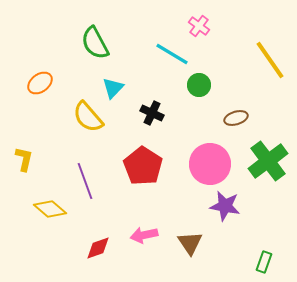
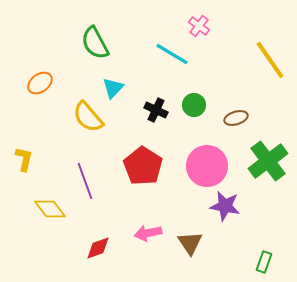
green circle: moved 5 px left, 20 px down
black cross: moved 4 px right, 3 px up
pink circle: moved 3 px left, 2 px down
yellow diamond: rotated 12 degrees clockwise
pink arrow: moved 4 px right, 2 px up
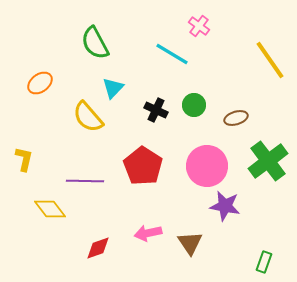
purple line: rotated 69 degrees counterclockwise
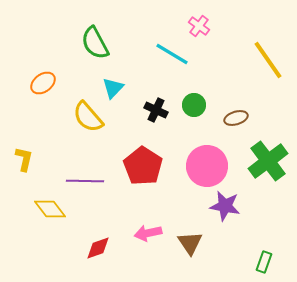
yellow line: moved 2 px left
orange ellipse: moved 3 px right
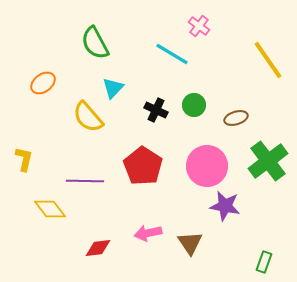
red diamond: rotated 12 degrees clockwise
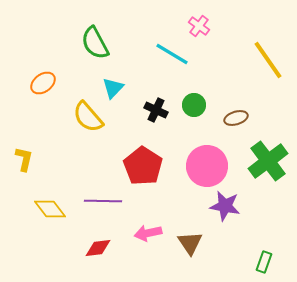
purple line: moved 18 px right, 20 px down
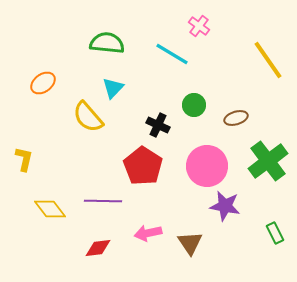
green semicircle: moved 12 px right; rotated 124 degrees clockwise
black cross: moved 2 px right, 15 px down
green rectangle: moved 11 px right, 29 px up; rotated 45 degrees counterclockwise
